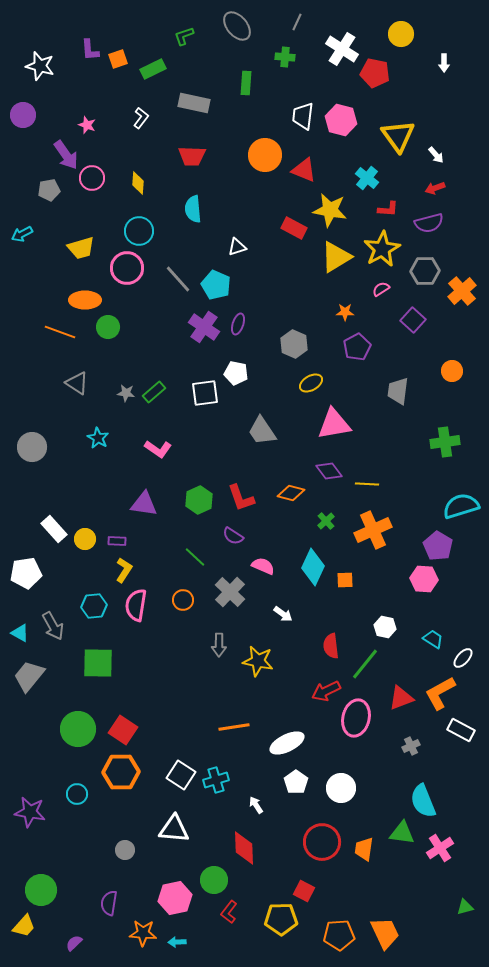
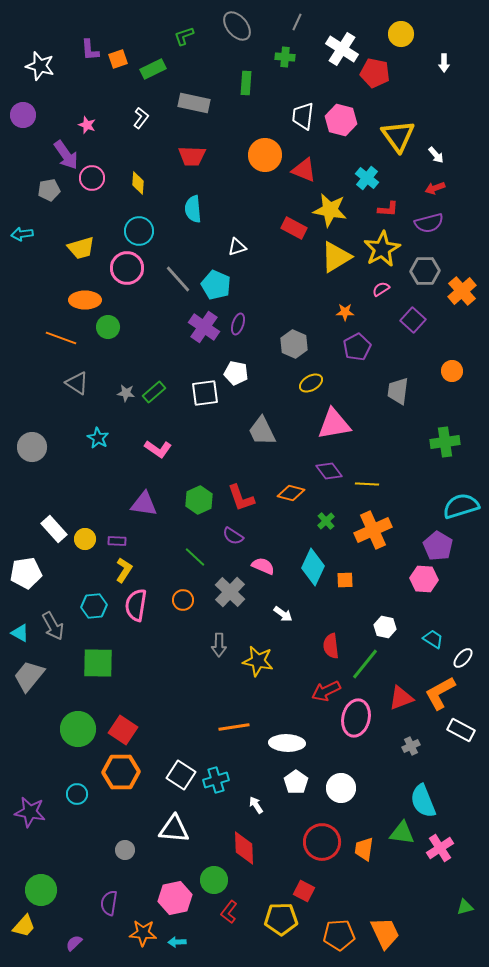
cyan arrow at (22, 234): rotated 20 degrees clockwise
orange line at (60, 332): moved 1 px right, 6 px down
gray trapezoid at (262, 431): rotated 8 degrees clockwise
white ellipse at (287, 743): rotated 28 degrees clockwise
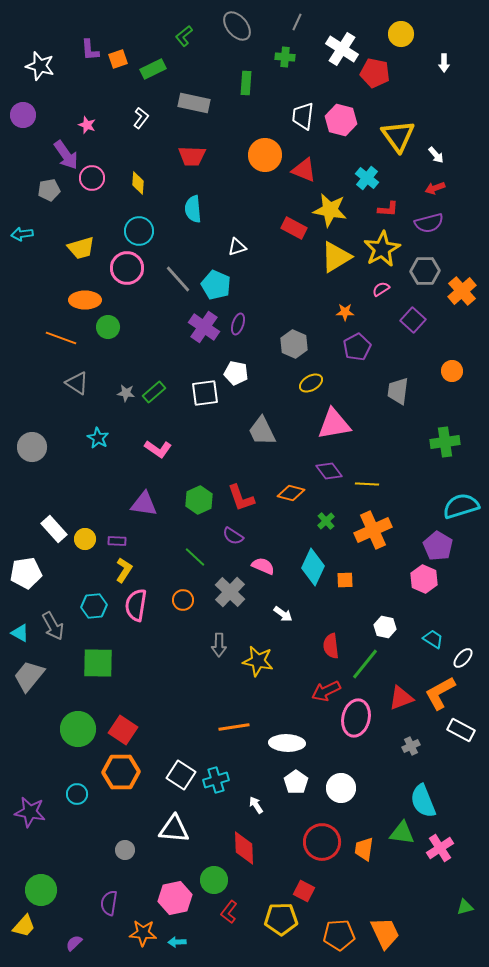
green L-shape at (184, 36): rotated 20 degrees counterclockwise
pink hexagon at (424, 579): rotated 20 degrees clockwise
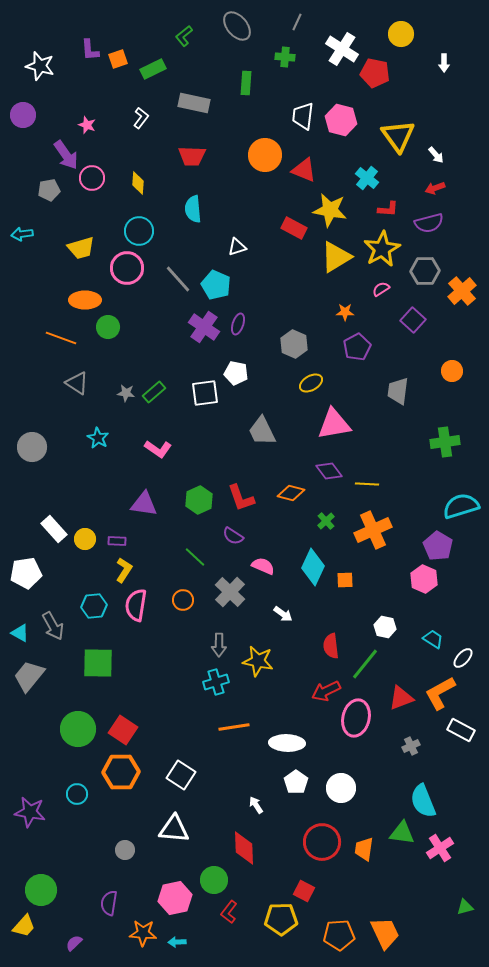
cyan cross at (216, 780): moved 98 px up
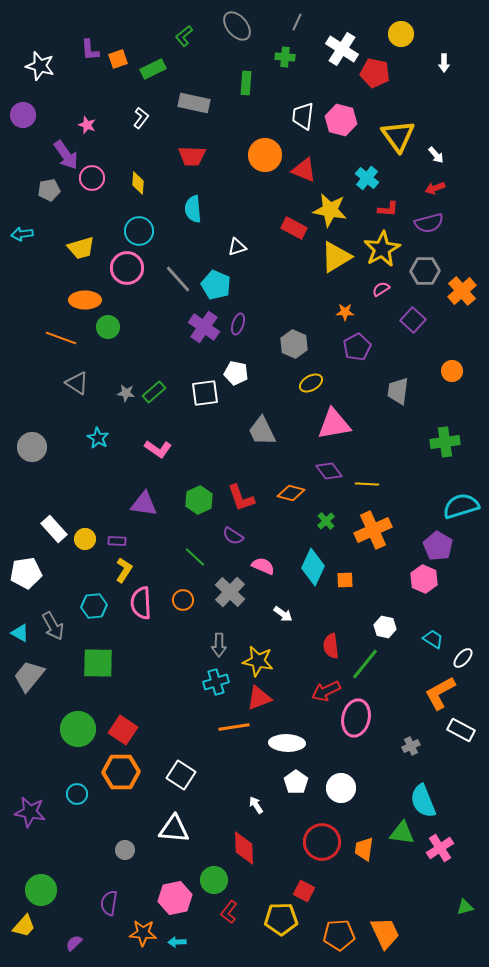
pink semicircle at (136, 605): moved 5 px right, 2 px up; rotated 12 degrees counterclockwise
red triangle at (401, 698): moved 142 px left
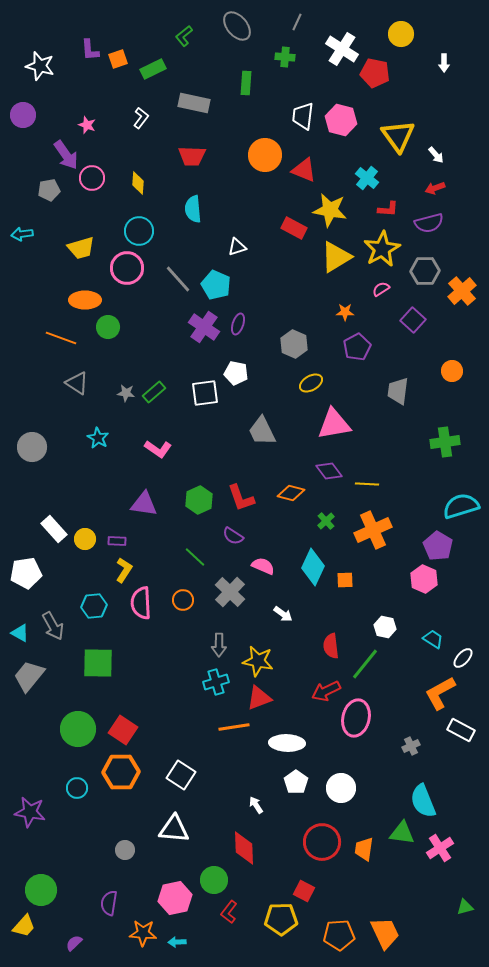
cyan circle at (77, 794): moved 6 px up
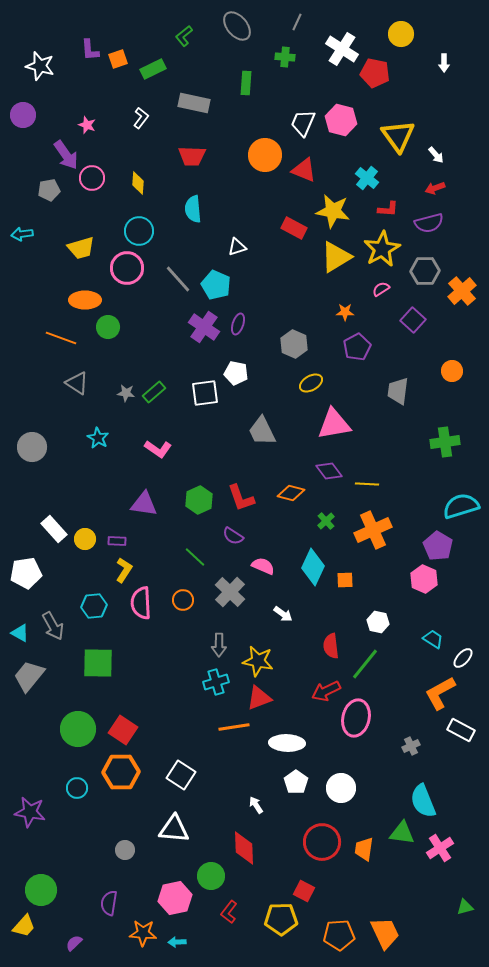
white trapezoid at (303, 116): moved 7 px down; rotated 16 degrees clockwise
yellow star at (330, 210): moved 3 px right, 1 px down
white hexagon at (385, 627): moved 7 px left, 5 px up
green circle at (214, 880): moved 3 px left, 4 px up
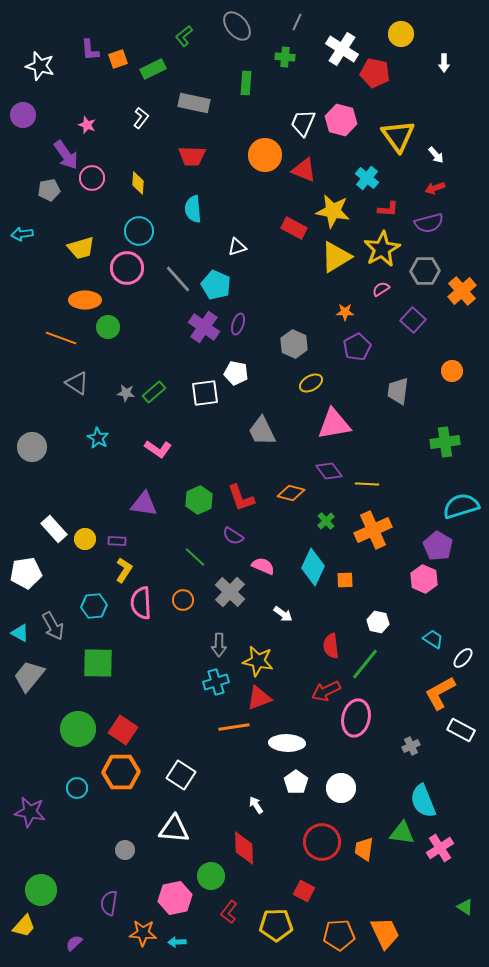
green triangle at (465, 907): rotated 48 degrees clockwise
yellow pentagon at (281, 919): moved 5 px left, 6 px down
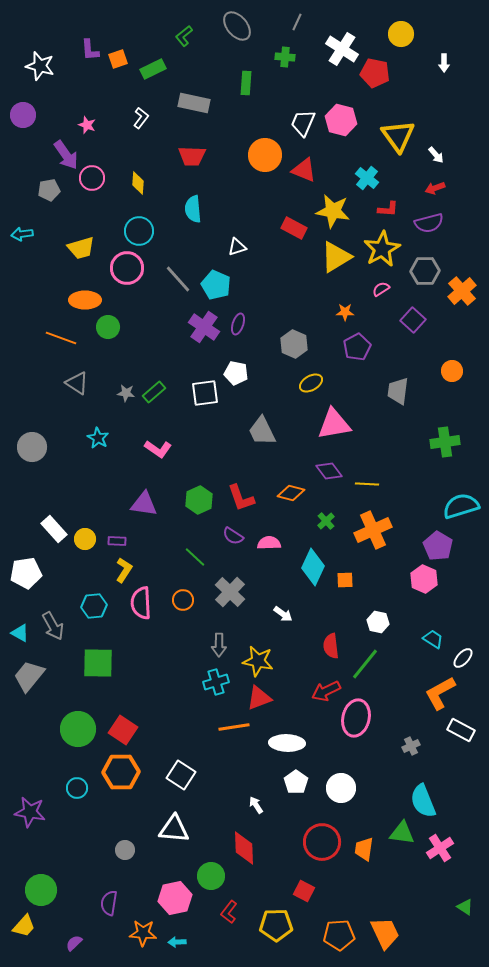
pink semicircle at (263, 566): moved 6 px right, 23 px up; rotated 25 degrees counterclockwise
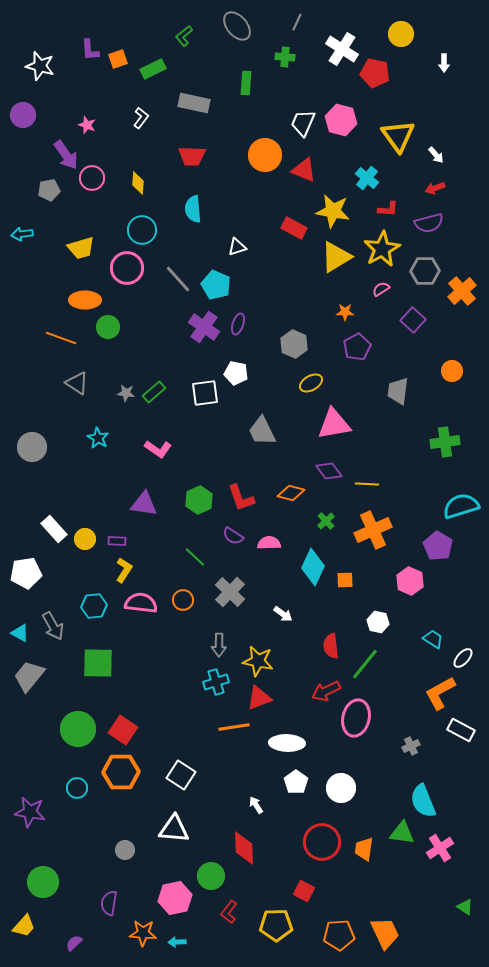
cyan circle at (139, 231): moved 3 px right, 1 px up
pink hexagon at (424, 579): moved 14 px left, 2 px down
pink semicircle at (141, 603): rotated 100 degrees clockwise
green circle at (41, 890): moved 2 px right, 8 px up
